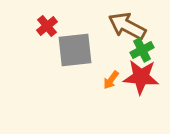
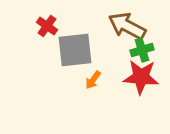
red cross: rotated 15 degrees counterclockwise
green cross: rotated 10 degrees clockwise
orange arrow: moved 18 px left
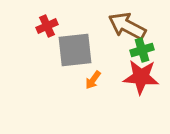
red cross: rotated 30 degrees clockwise
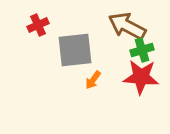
red cross: moved 9 px left, 1 px up
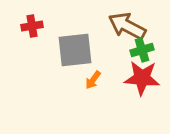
red cross: moved 6 px left, 1 px down; rotated 15 degrees clockwise
red star: moved 1 px right, 1 px down
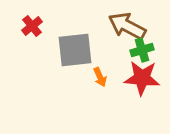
red cross: rotated 30 degrees counterclockwise
orange arrow: moved 7 px right, 3 px up; rotated 60 degrees counterclockwise
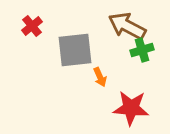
red star: moved 11 px left, 30 px down
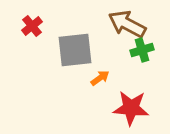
brown arrow: moved 2 px up
orange arrow: moved 1 px down; rotated 102 degrees counterclockwise
